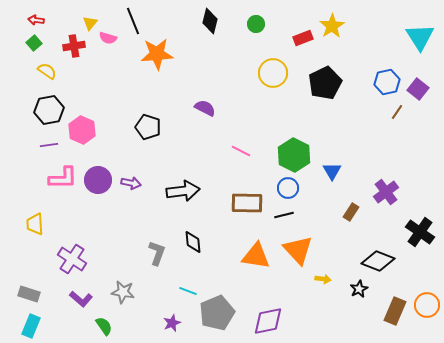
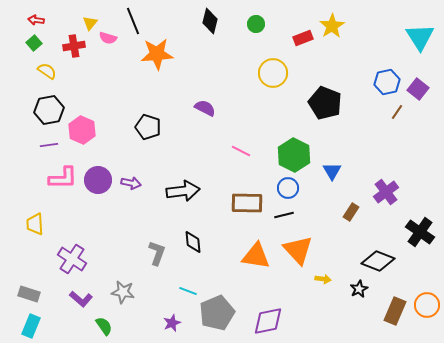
black pentagon at (325, 83): moved 20 px down; rotated 24 degrees counterclockwise
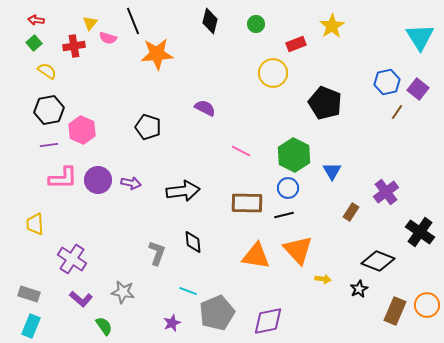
red rectangle at (303, 38): moved 7 px left, 6 px down
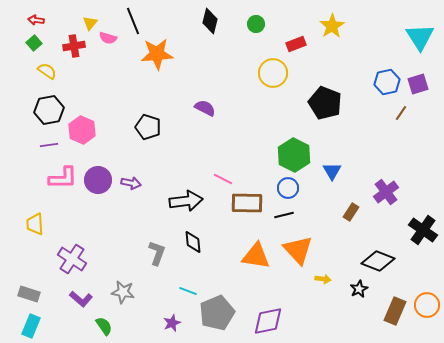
purple square at (418, 89): moved 5 px up; rotated 35 degrees clockwise
brown line at (397, 112): moved 4 px right, 1 px down
pink line at (241, 151): moved 18 px left, 28 px down
black arrow at (183, 191): moved 3 px right, 10 px down
black cross at (420, 232): moved 3 px right, 2 px up
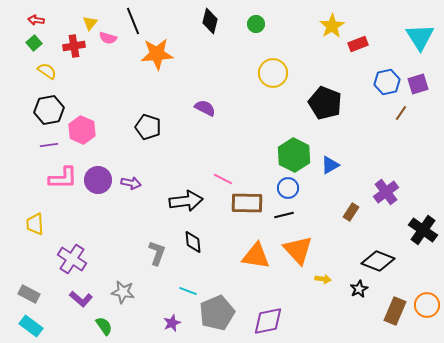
red rectangle at (296, 44): moved 62 px right
blue triangle at (332, 171): moved 2 px left, 6 px up; rotated 30 degrees clockwise
gray rectangle at (29, 294): rotated 10 degrees clockwise
cyan rectangle at (31, 326): rotated 75 degrees counterclockwise
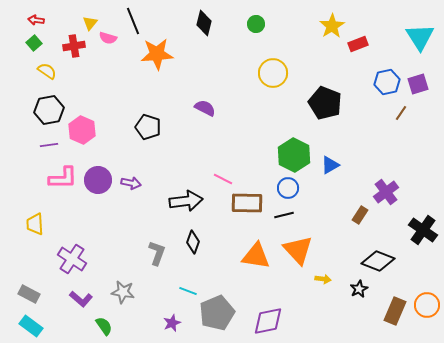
black diamond at (210, 21): moved 6 px left, 2 px down
brown rectangle at (351, 212): moved 9 px right, 3 px down
black diamond at (193, 242): rotated 25 degrees clockwise
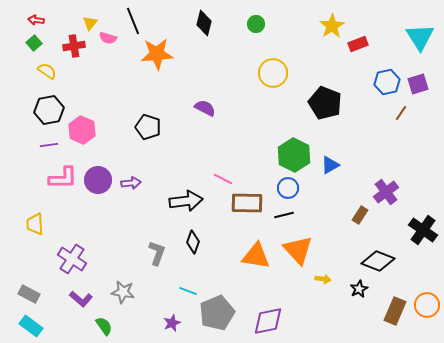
purple arrow at (131, 183): rotated 18 degrees counterclockwise
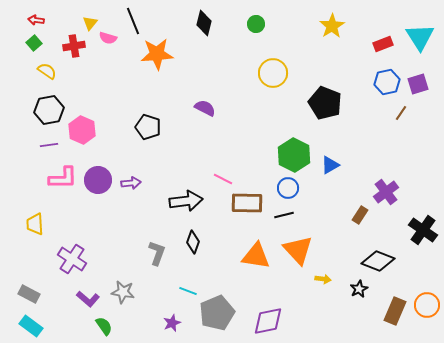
red rectangle at (358, 44): moved 25 px right
purple L-shape at (81, 299): moved 7 px right
